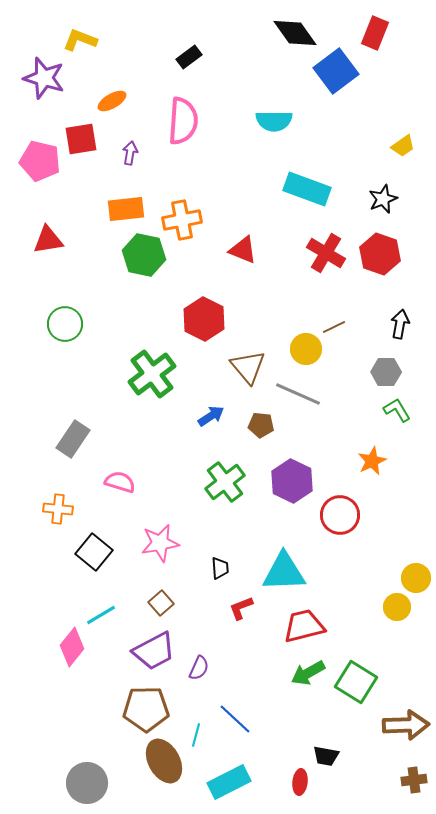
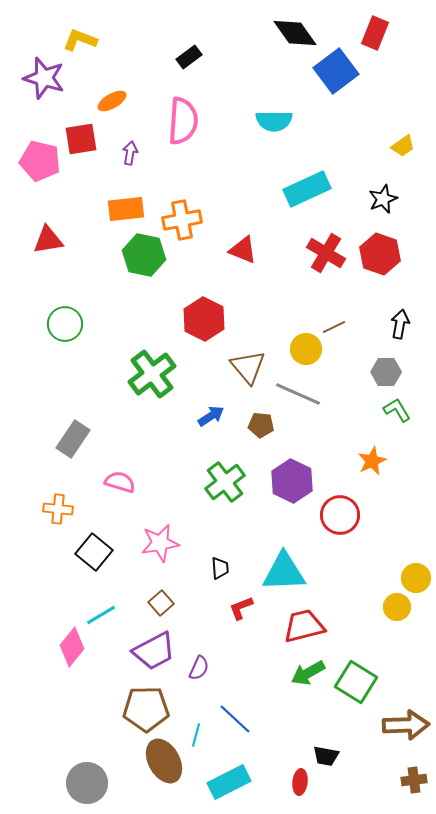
cyan rectangle at (307, 189): rotated 45 degrees counterclockwise
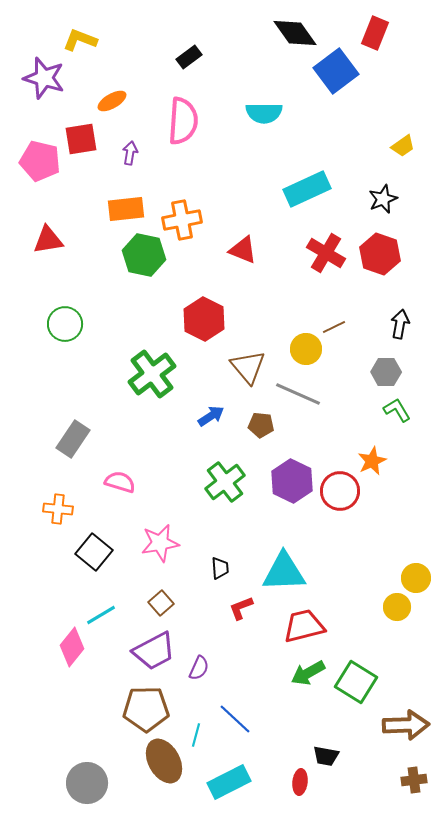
cyan semicircle at (274, 121): moved 10 px left, 8 px up
red circle at (340, 515): moved 24 px up
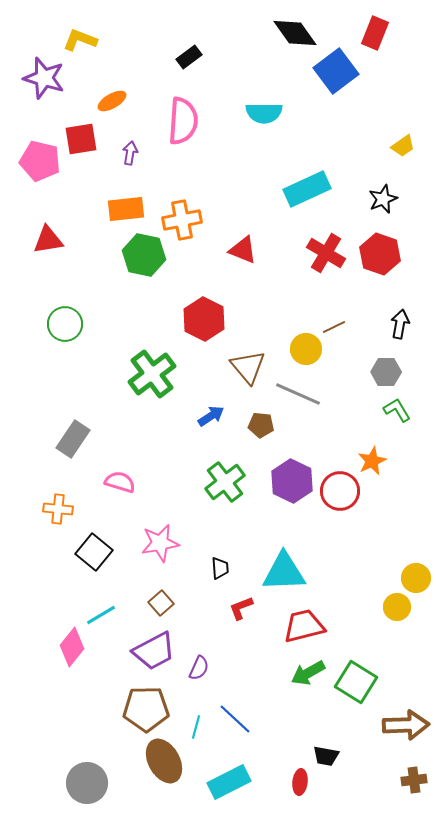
cyan line at (196, 735): moved 8 px up
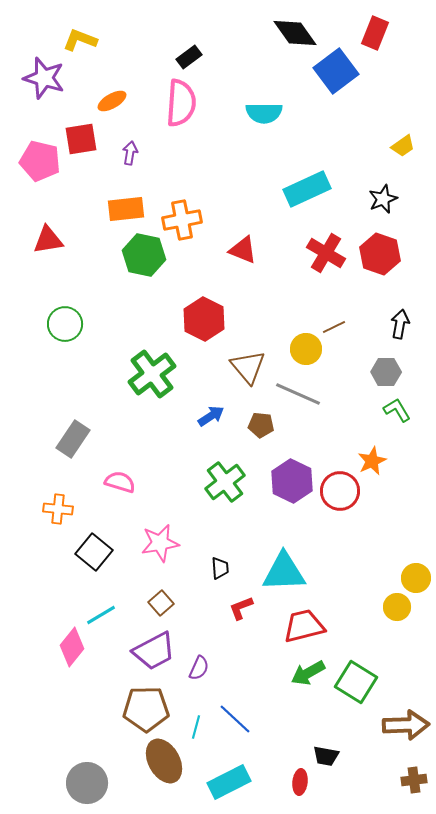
pink semicircle at (183, 121): moved 2 px left, 18 px up
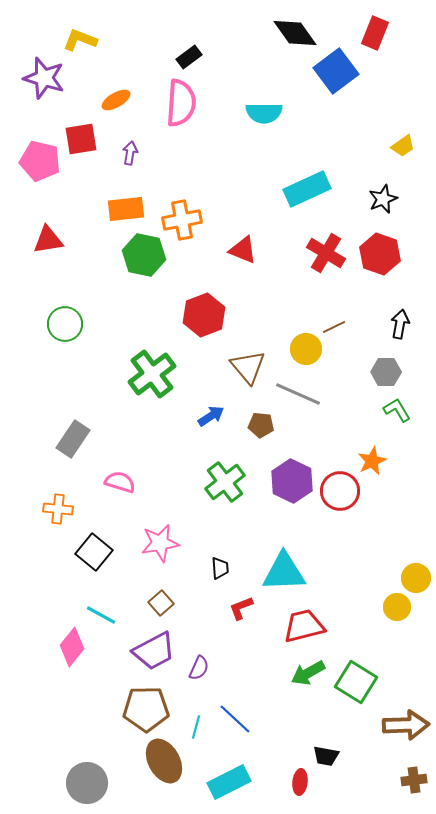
orange ellipse at (112, 101): moved 4 px right, 1 px up
red hexagon at (204, 319): moved 4 px up; rotated 12 degrees clockwise
cyan line at (101, 615): rotated 60 degrees clockwise
